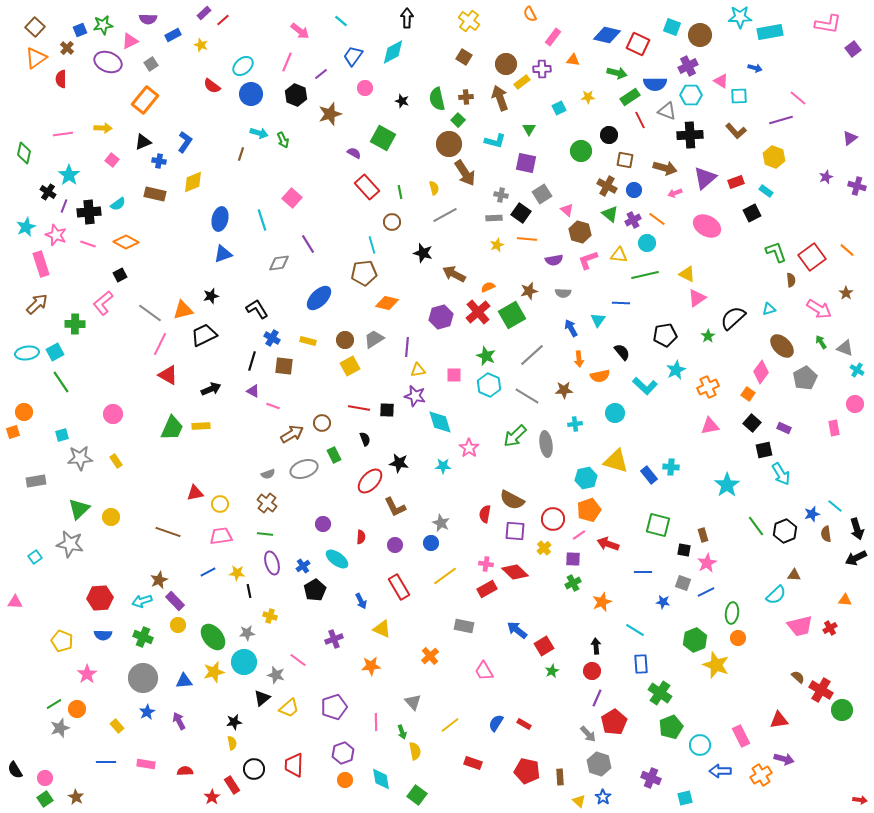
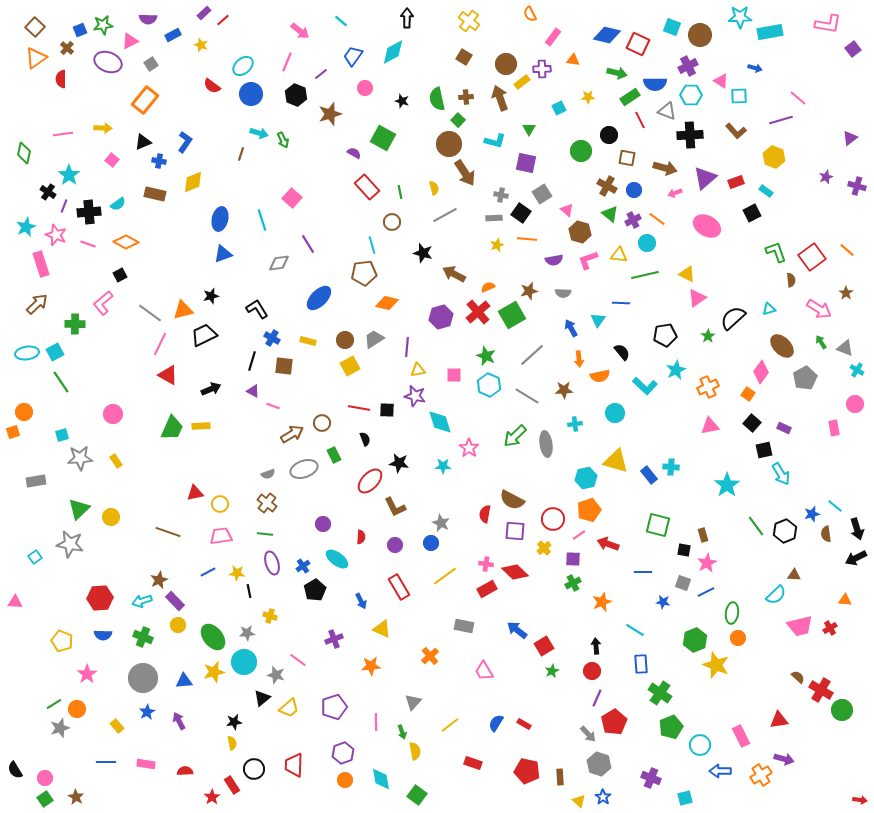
brown square at (625, 160): moved 2 px right, 2 px up
gray triangle at (413, 702): rotated 24 degrees clockwise
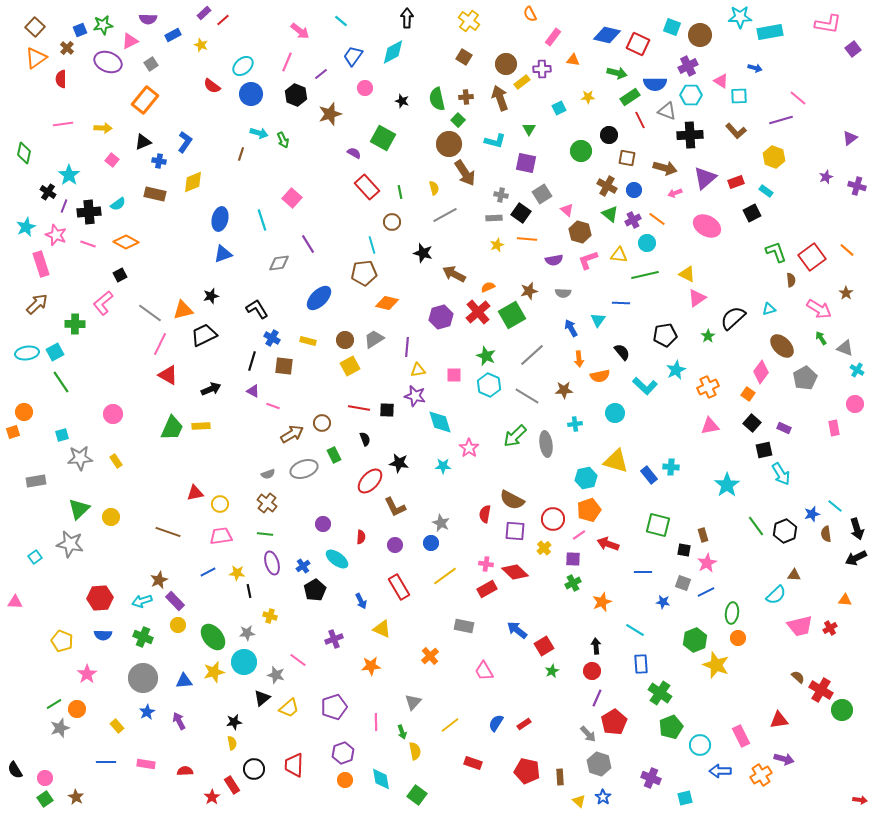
pink line at (63, 134): moved 10 px up
green arrow at (821, 342): moved 4 px up
red rectangle at (524, 724): rotated 64 degrees counterclockwise
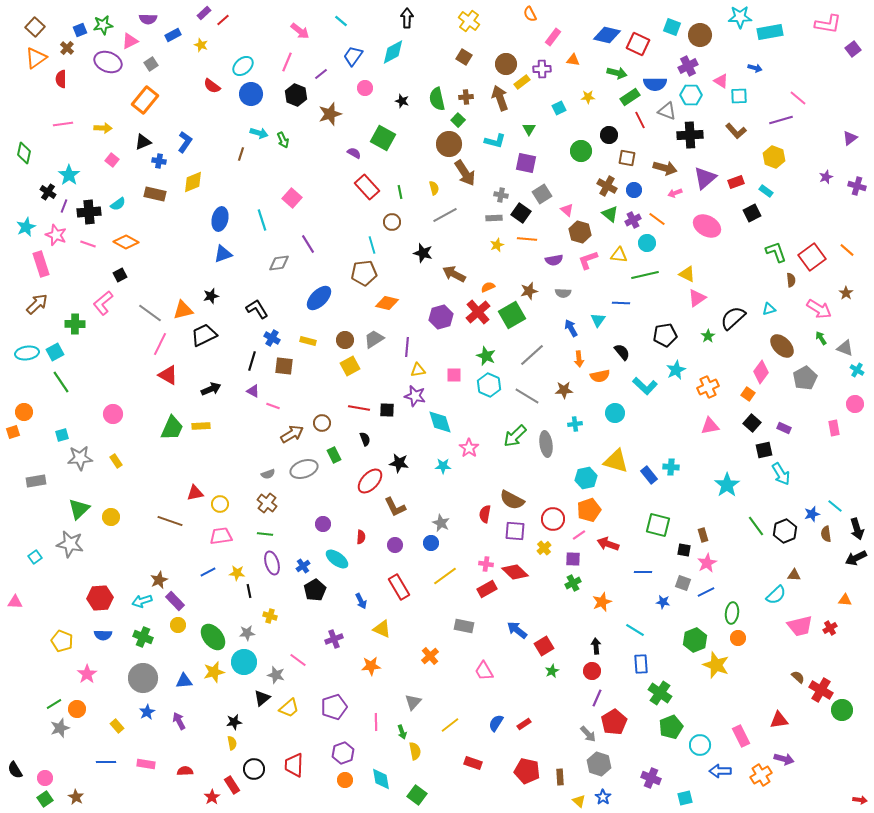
brown line at (168, 532): moved 2 px right, 11 px up
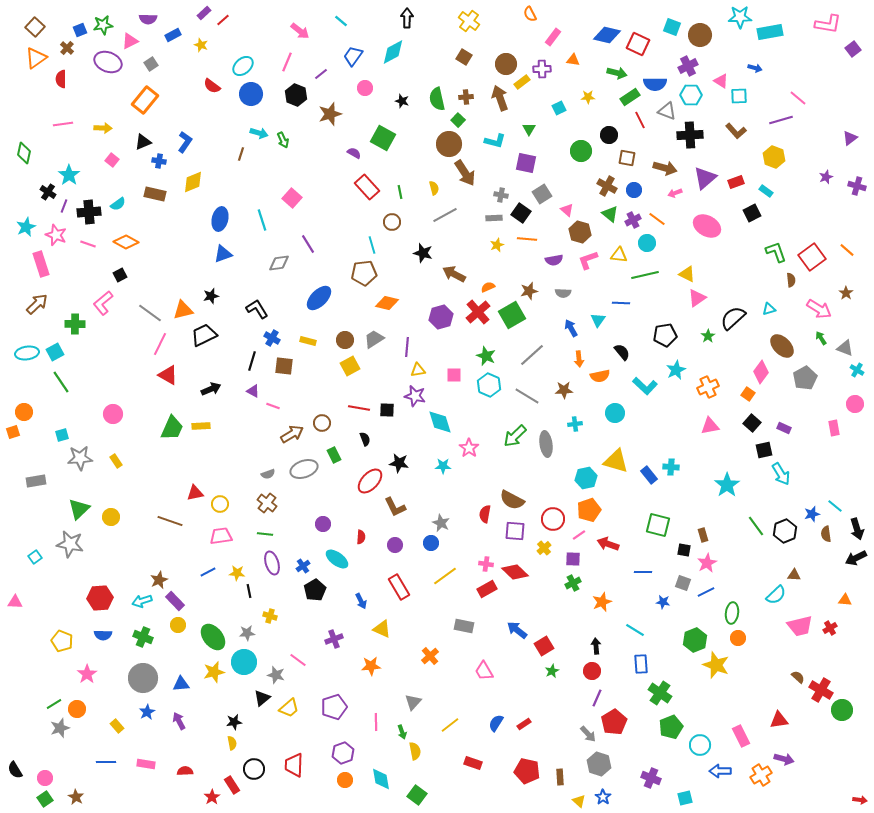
blue triangle at (184, 681): moved 3 px left, 3 px down
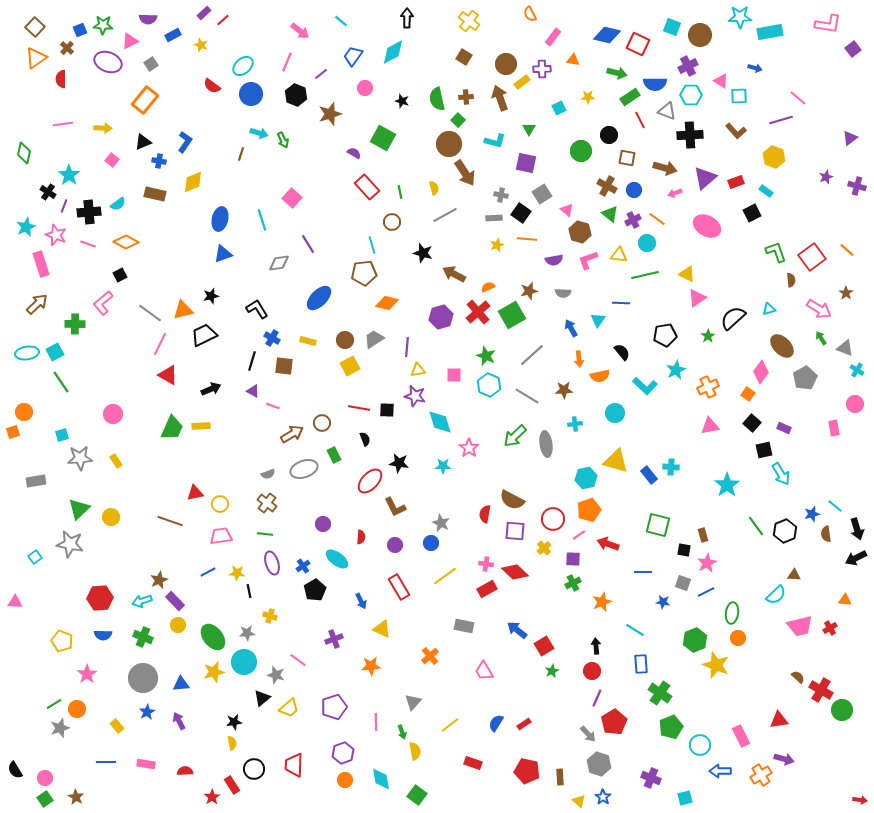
green star at (103, 25): rotated 12 degrees clockwise
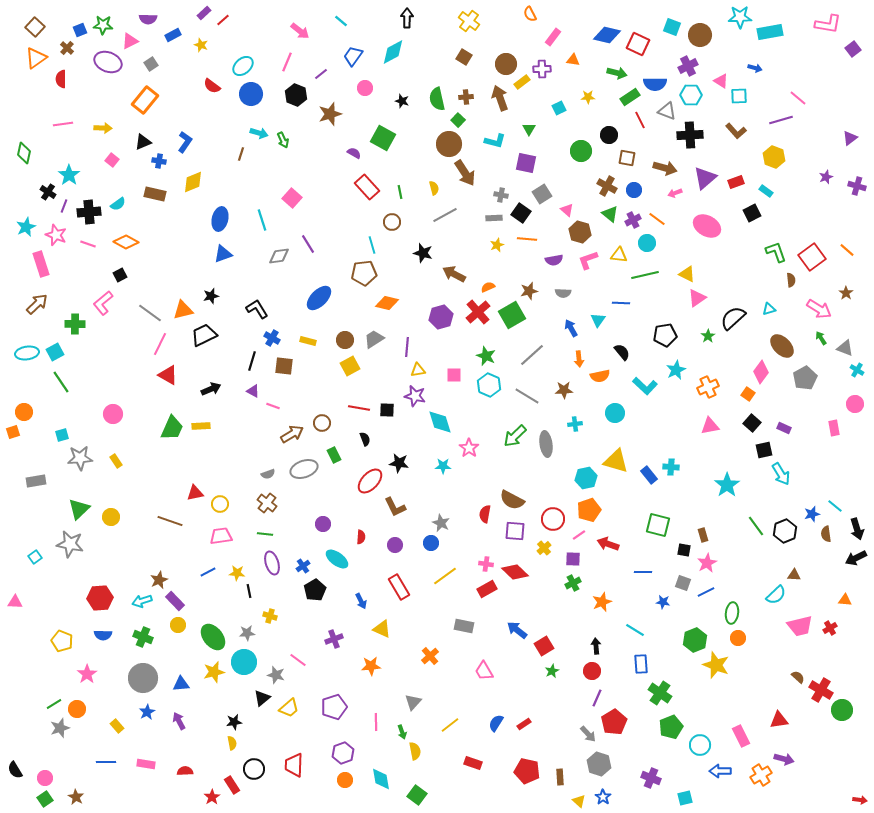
gray diamond at (279, 263): moved 7 px up
